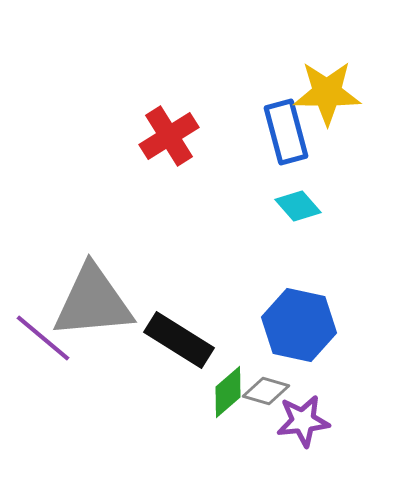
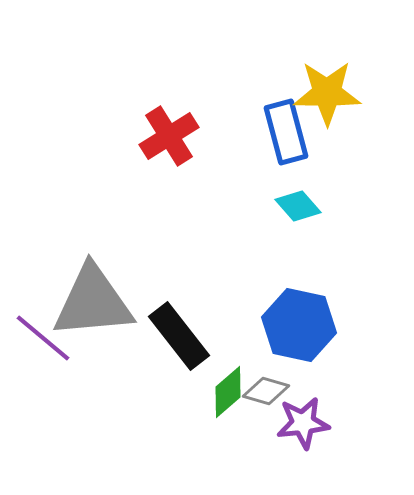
black rectangle: moved 4 px up; rotated 20 degrees clockwise
purple star: moved 2 px down
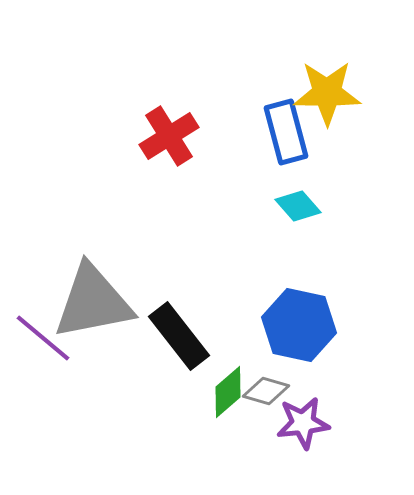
gray triangle: rotated 6 degrees counterclockwise
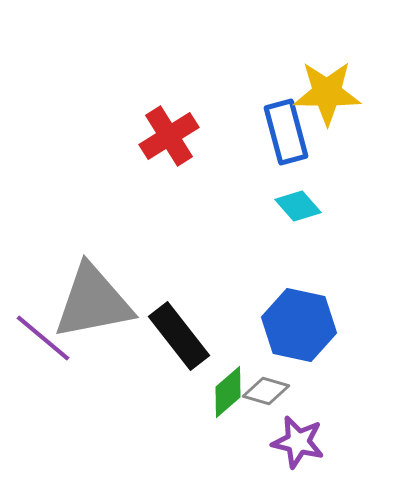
purple star: moved 5 px left, 19 px down; rotated 20 degrees clockwise
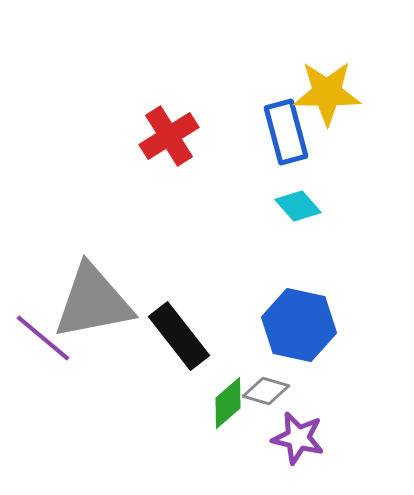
green diamond: moved 11 px down
purple star: moved 4 px up
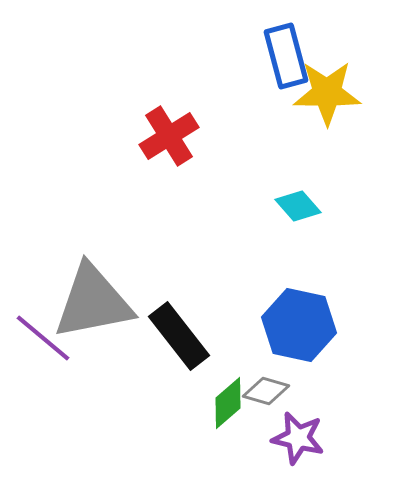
blue rectangle: moved 76 px up
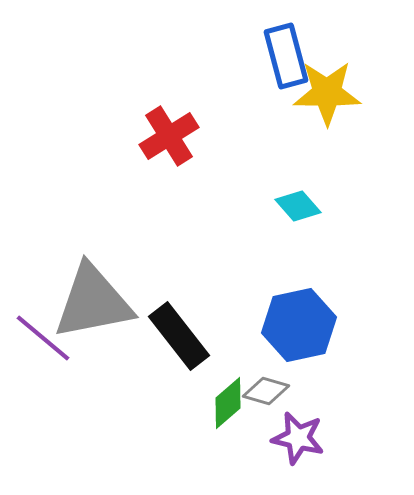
blue hexagon: rotated 24 degrees counterclockwise
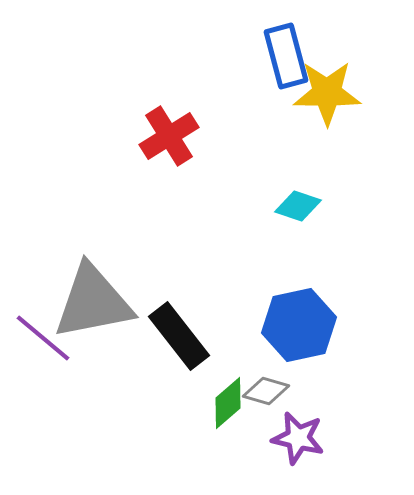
cyan diamond: rotated 30 degrees counterclockwise
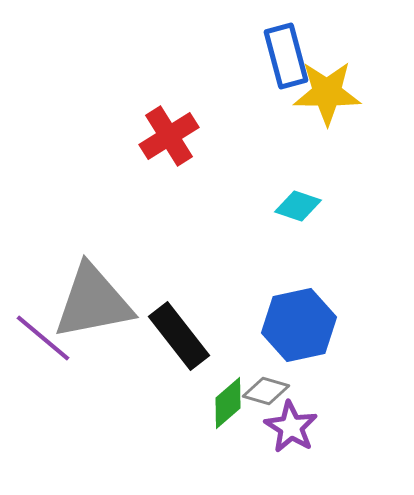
purple star: moved 7 px left, 11 px up; rotated 18 degrees clockwise
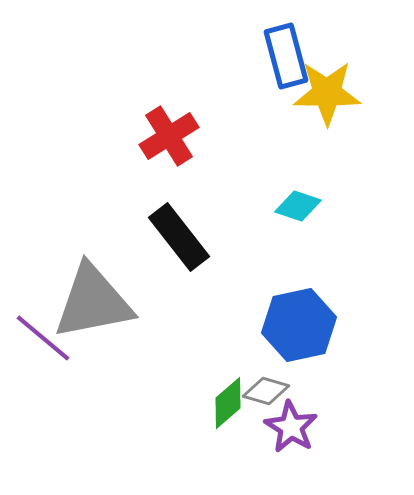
black rectangle: moved 99 px up
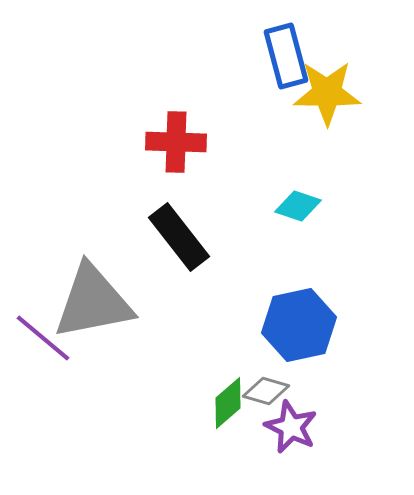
red cross: moved 7 px right, 6 px down; rotated 34 degrees clockwise
purple star: rotated 6 degrees counterclockwise
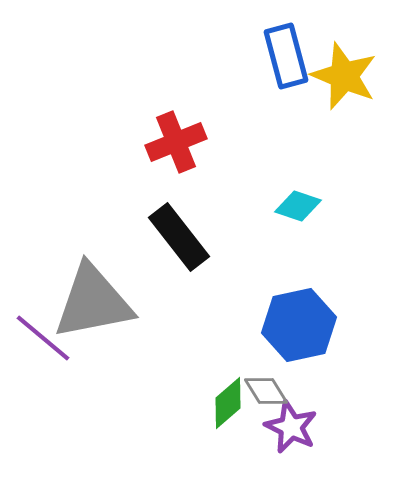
yellow star: moved 17 px right, 17 px up; rotated 22 degrees clockwise
red cross: rotated 24 degrees counterclockwise
gray diamond: rotated 42 degrees clockwise
